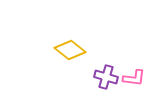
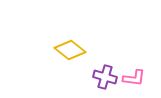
purple cross: moved 1 px left
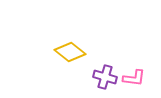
yellow diamond: moved 2 px down
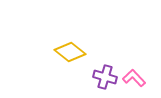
pink L-shape: rotated 140 degrees counterclockwise
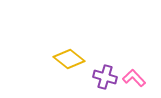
yellow diamond: moved 1 px left, 7 px down
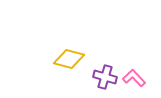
yellow diamond: rotated 24 degrees counterclockwise
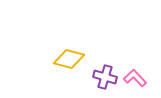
pink L-shape: moved 1 px right
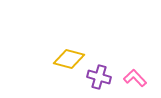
purple cross: moved 6 px left
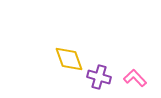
yellow diamond: rotated 56 degrees clockwise
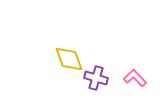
purple cross: moved 3 px left, 1 px down
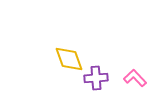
purple cross: rotated 20 degrees counterclockwise
